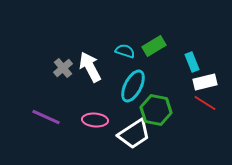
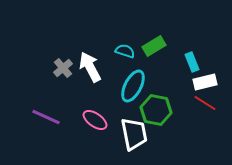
pink ellipse: rotated 30 degrees clockwise
white trapezoid: rotated 68 degrees counterclockwise
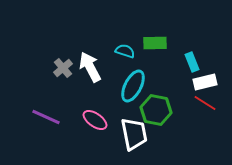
green rectangle: moved 1 px right, 3 px up; rotated 30 degrees clockwise
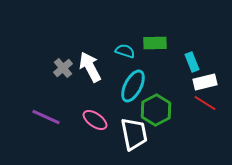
green hexagon: rotated 20 degrees clockwise
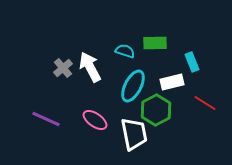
white rectangle: moved 33 px left
purple line: moved 2 px down
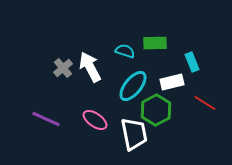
cyan ellipse: rotated 12 degrees clockwise
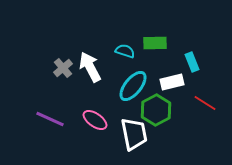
purple line: moved 4 px right
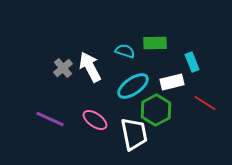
cyan ellipse: rotated 16 degrees clockwise
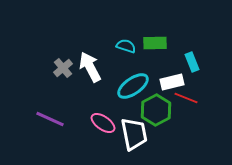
cyan semicircle: moved 1 px right, 5 px up
red line: moved 19 px left, 5 px up; rotated 10 degrees counterclockwise
pink ellipse: moved 8 px right, 3 px down
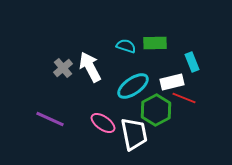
red line: moved 2 px left
